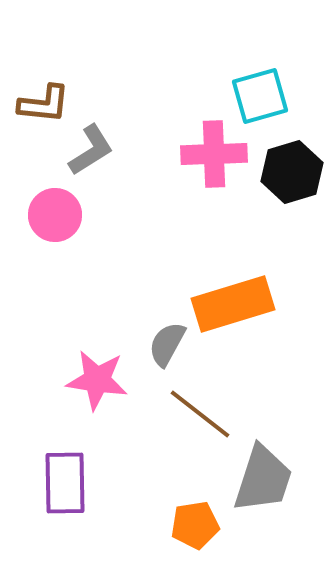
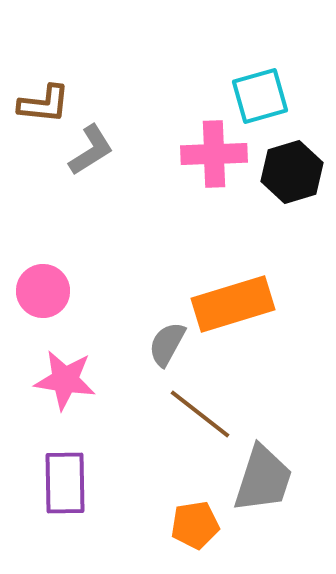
pink circle: moved 12 px left, 76 px down
pink star: moved 32 px left
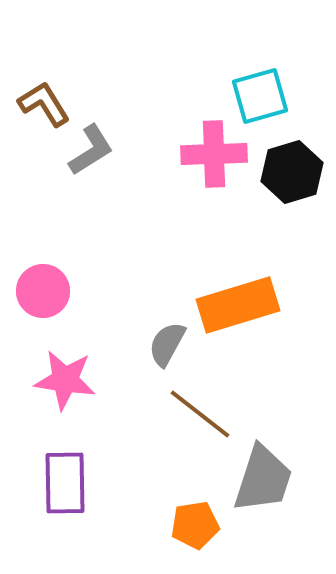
brown L-shape: rotated 128 degrees counterclockwise
orange rectangle: moved 5 px right, 1 px down
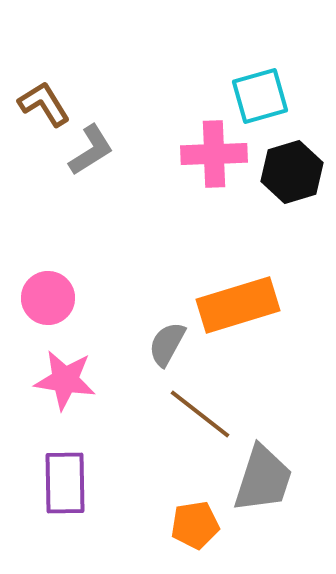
pink circle: moved 5 px right, 7 px down
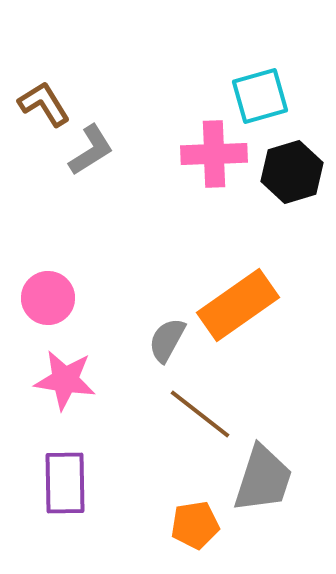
orange rectangle: rotated 18 degrees counterclockwise
gray semicircle: moved 4 px up
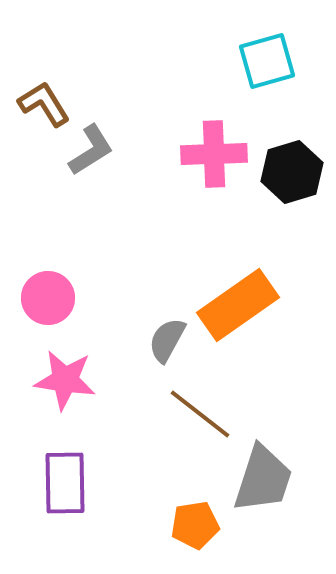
cyan square: moved 7 px right, 35 px up
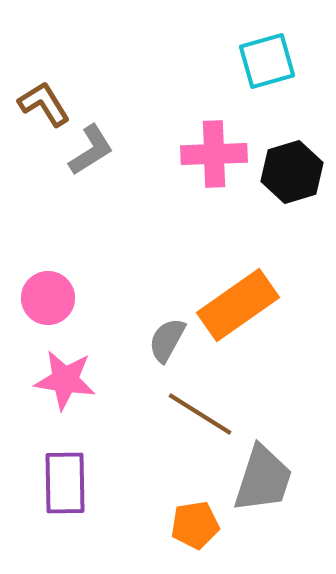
brown line: rotated 6 degrees counterclockwise
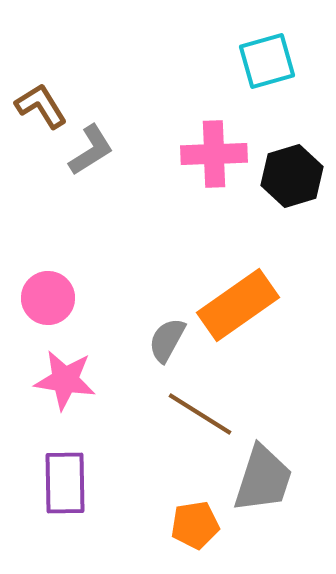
brown L-shape: moved 3 px left, 2 px down
black hexagon: moved 4 px down
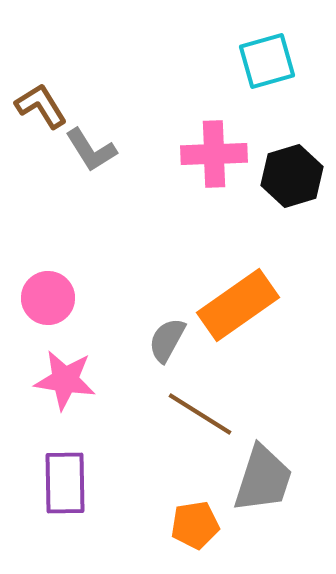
gray L-shape: rotated 90 degrees clockwise
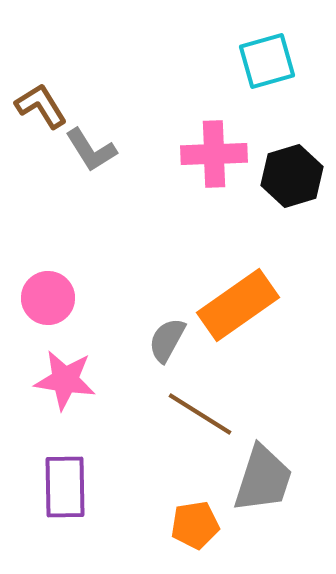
purple rectangle: moved 4 px down
